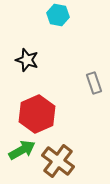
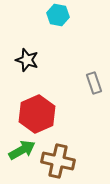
brown cross: rotated 24 degrees counterclockwise
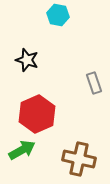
brown cross: moved 21 px right, 2 px up
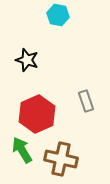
gray rectangle: moved 8 px left, 18 px down
green arrow: rotated 92 degrees counterclockwise
brown cross: moved 18 px left
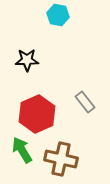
black star: rotated 20 degrees counterclockwise
gray rectangle: moved 1 px left, 1 px down; rotated 20 degrees counterclockwise
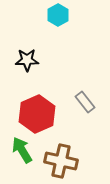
cyan hexagon: rotated 20 degrees clockwise
brown cross: moved 2 px down
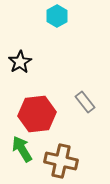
cyan hexagon: moved 1 px left, 1 px down
black star: moved 7 px left, 2 px down; rotated 30 degrees counterclockwise
red hexagon: rotated 18 degrees clockwise
green arrow: moved 1 px up
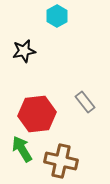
black star: moved 4 px right, 11 px up; rotated 20 degrees clockwise
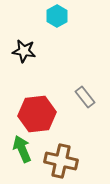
black star: rotated 20 degrees clockwise
gray rectangle: moved 5 px up
green arrow: rotated 8 degrees clockwise
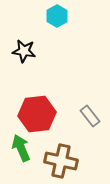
gray rectangle: moved 5 px right, 19 px down
green arrow: moved 1 px left, 1 px up
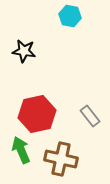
cyan hexagon: moved 13 px right; rotated 20 degrees counterclockwise
red hexagon: rotated 6 degrees counterclockwise
green arrow: moved 2 px down
brown cross: moved 2 px up
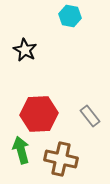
black star: moved 1 px right, 1 px up; rotated 20 degrees clockwise
red hexagon: moved 2 px right; rotated 9 degrees clockwise
green arrow: rotated 8 degrees clockwise
